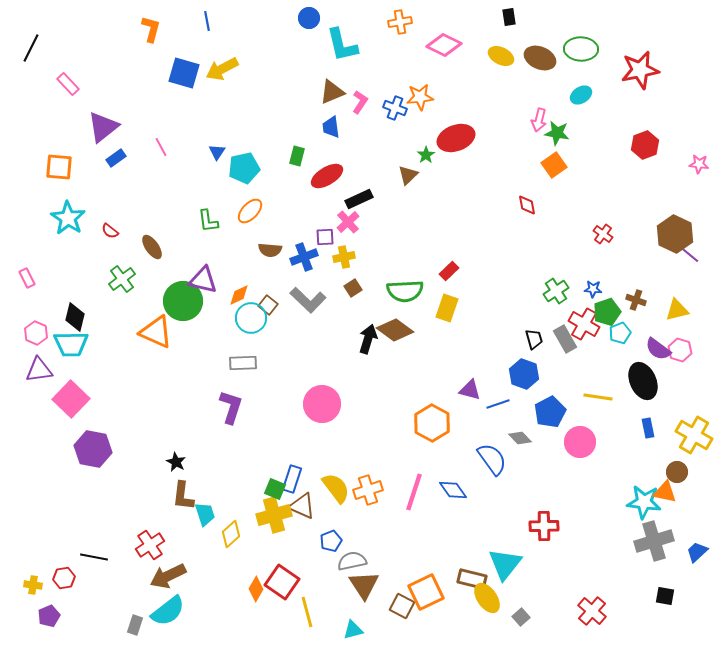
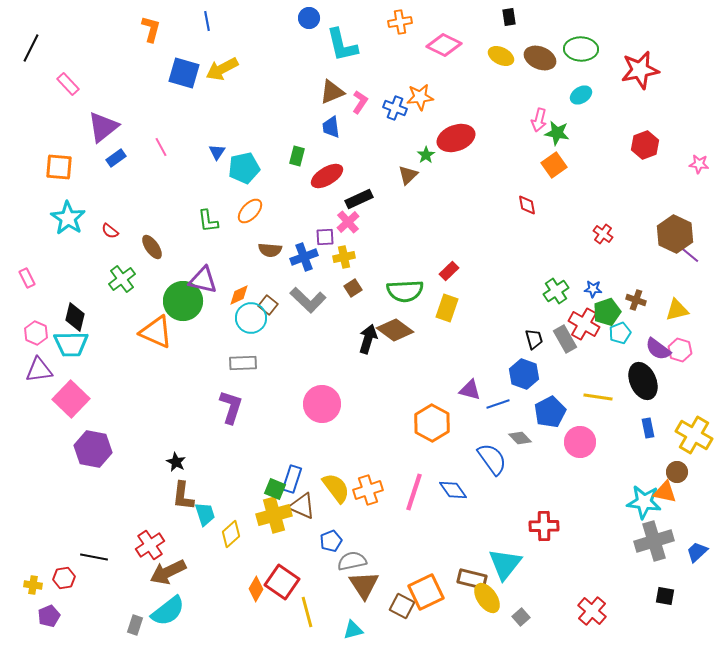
brown arrow at (168, 576): moved 4 px up
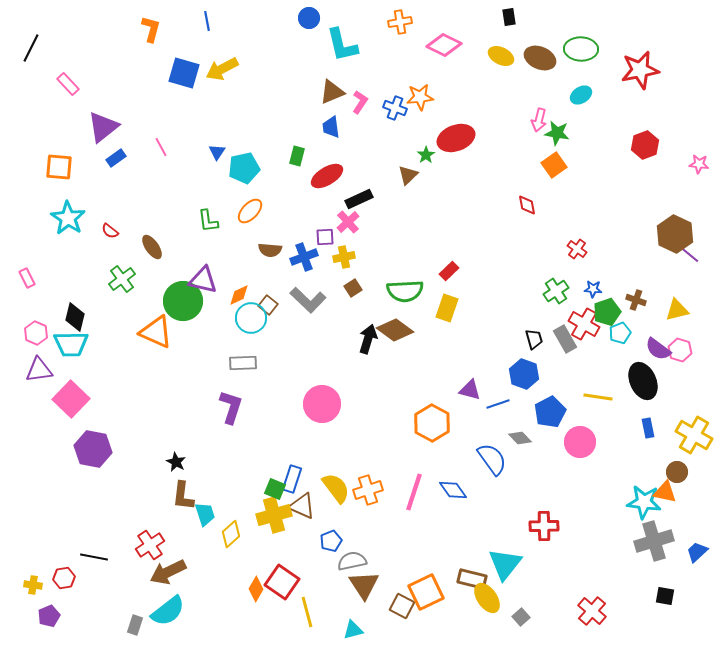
red cross at (603, 234): moved 26 px left, 15 px down
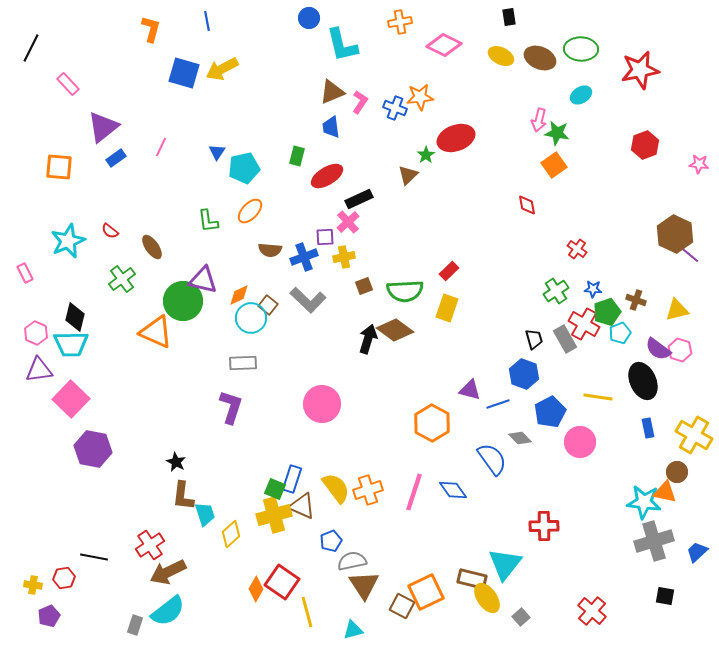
pink line at (161, 147): rotated 54 degrees clockwise
cyan star at (68, 218): moved 23 px down; rotated 16 degrees clockwise
pink rectangle at (27, 278): moved 2 px left, 5 px up
brown square at (353, 288): moved 11 px right, 2 px up; rotated 12 degrees clockwise
